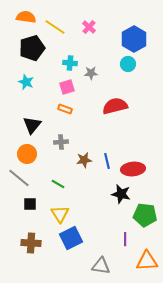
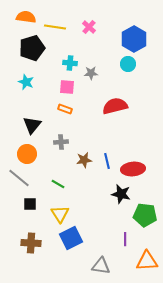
yellow line: rotated 25 degrees counterclockwise
pink square: rotated 21 degrees clockwise
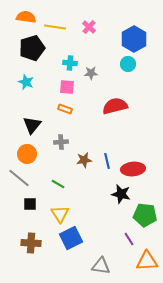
purple line: moved 4 px right; rotated 32 degrees counterclockwise
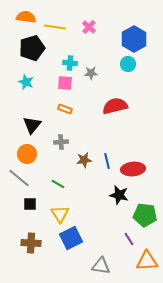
pink square: moved 2 px left, 4 px up
black star: moved 2 px left, 1 px down
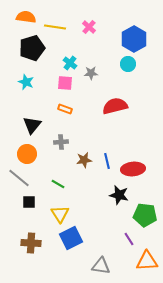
cyan cross: rotated 32 degrees clockwise
black square: moved 1 px left, 2 px up
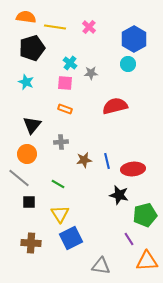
green pentagon: rotated 20 degrees counterclockwise
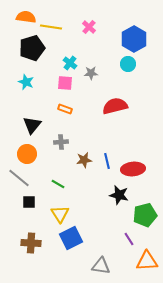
yellow line: moved 4 px left
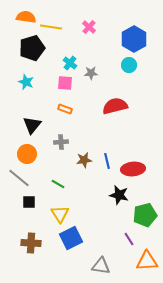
cyan circle: moved 1 px right, 1 px down
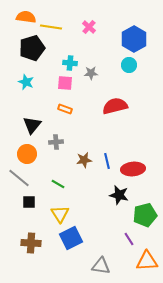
cyan cross: rotated 32 degrees counterclockwise
gray cross: moved 5 px left
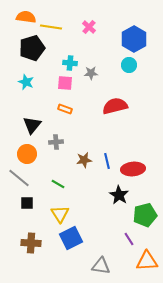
black star: rotated 18 degrees clockwise
black square: moved 2 px left, 1 px down
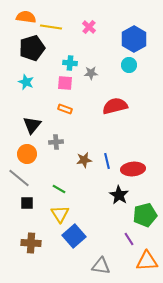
green line: moved 1 px right, 5 px down
blue square: moved 3 px right, 2 px up; rotated 15 degrees counterclockwise
